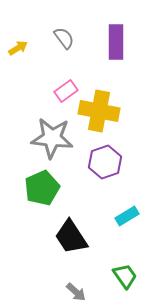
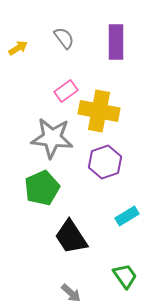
gray arrow: moved 5 px left, 1 px down
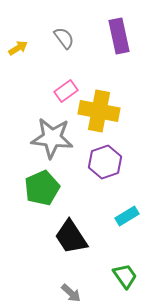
purple rectangle: moved 3 px right, 6 px up; rotated 12 degrees counterclockwise
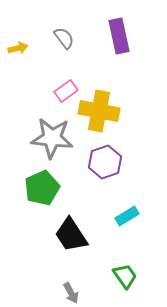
yellow arrow: rotated 18 degrees clockwise
black trapezoid: moved 2 px up
gray arrow: rotated 20 degrees clockwise
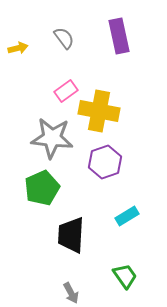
black trapezoid: rotated 36 degrees clockwise
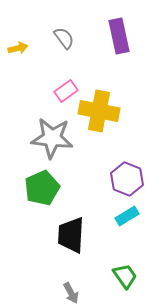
purple hexagon: moved 22 px right, 17 px down; rotated 20 degrees counterclockwise
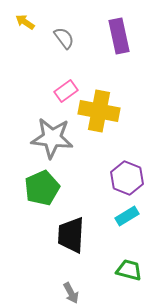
yellow arrow: moved 7 px right, 26 px up; rotated 132 degrees counterclockwise
purple hexagon: moved 1 px up
green trapezoid: moved 4 px right, 6 px up; rotated 40 degrees counterclockwise
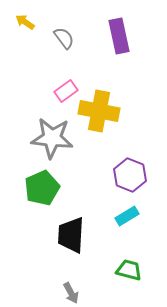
purple hexagon: moved 3 px right, 3 px up
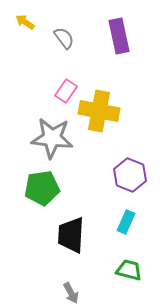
pink rectangle: rotated 20 degrees counterclockwise
green pentagon: rotated 16 degrees clockwise
cyan rectangle: moved 1 px left, 6 px down; rotated 35 degrees counterclockwise
